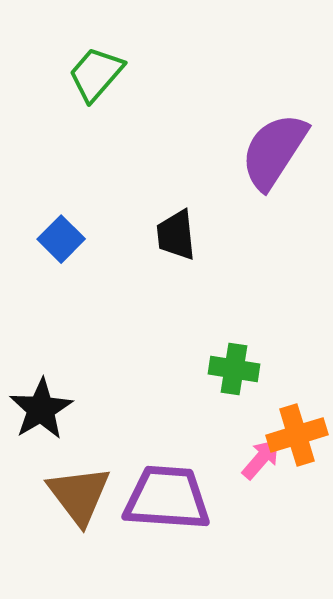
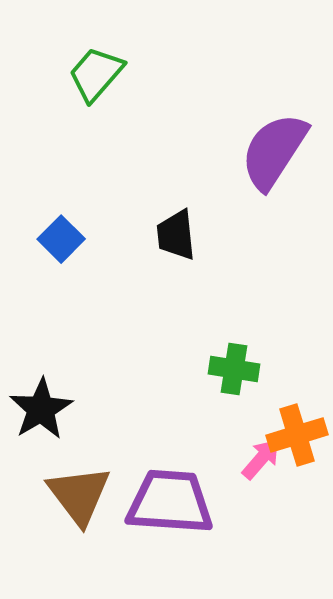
purple trapezoid: moved 3 px right, 4 px down
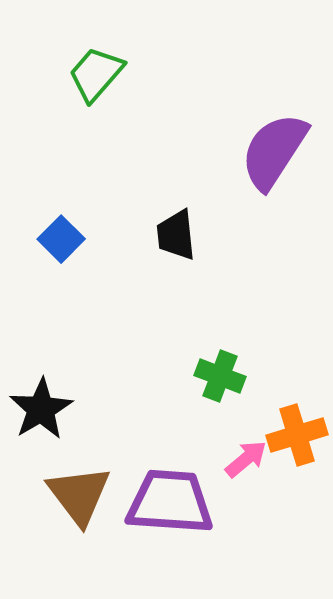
green cross: moved 14 px left, 7 px down; rotated 12 degrees clockwise
pink arrow: moved 15 px left; rotated 9 degrees clockwise
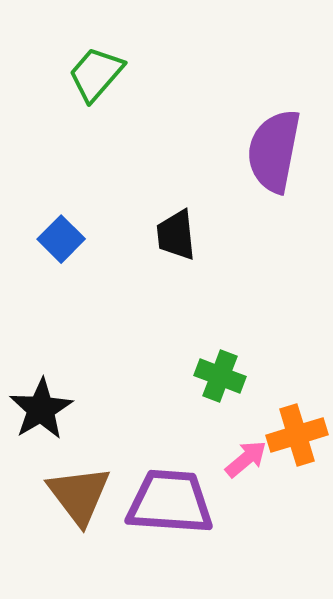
purple semicircle: rotated 22 degrees counterclockwise
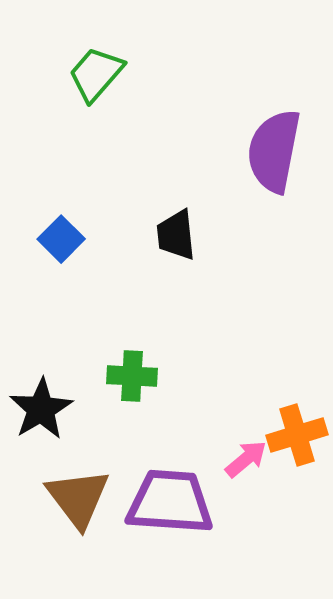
green cross: moved 88 px left; rotated 18 degrees counterclockwise
brown triangle: moved 1 px left, 3 px down
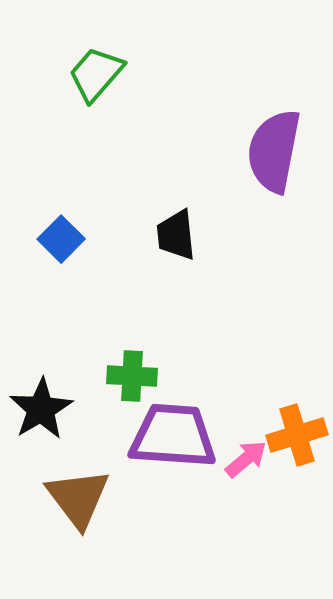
purple trapezoid: moved 3 px right, 66 px up
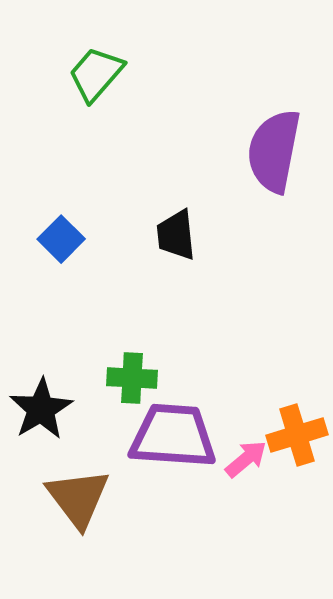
green cross: moved 2 px down
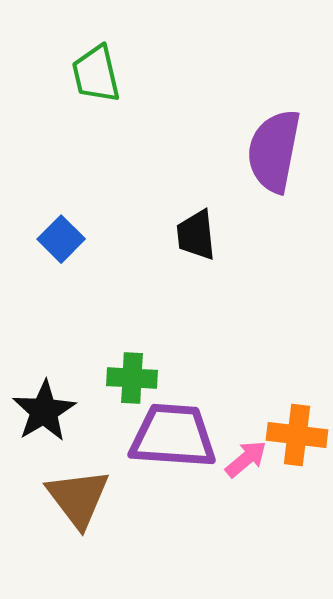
green trapezoid: rotated 54 degrees counterclockwise
black trapezoid: moved 20 px right
black star: moved 3 px right, 2 px down
orange cross: rotated 24 degrees clockwise
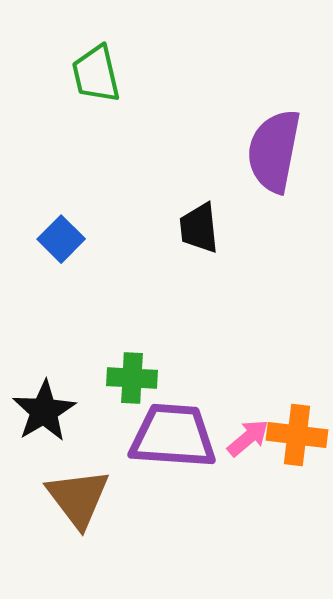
black trapezoid: moved 3 px right, 7 px up
pink arrow: moved 2 px right, 21 px up
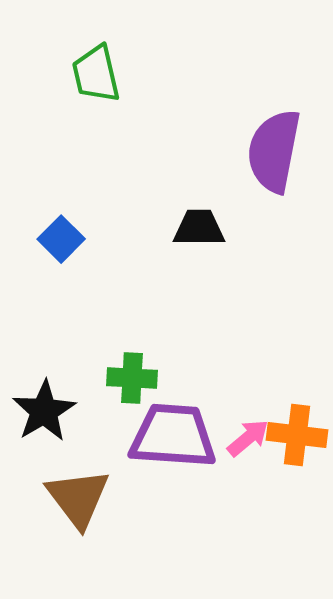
black trapezoid: rotated 96 degrees clockwise
